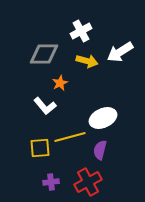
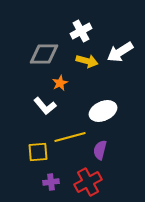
white ellipse: moved 7 px up
yellow square: moved 2 px left, 4 px down
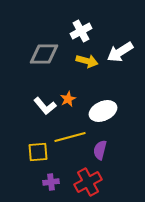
orange star: moved 8 px right, 16 px down
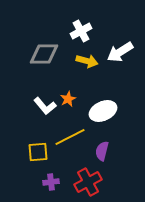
yellow line: rotated 12 degrees counterclockwise
purple semicircle: moved 2 px right, 1 px down
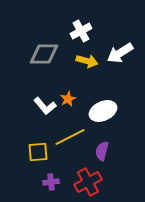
white arrow: moved 1 px down
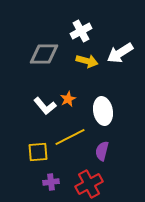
white ellipse: rotated 76 degrees counterclockwise
red cross: moved 1 px right, 2 px down
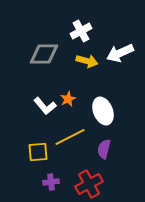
white arrow: rotated 8 degrees clockwise
white ellipse: rotated 12 degrees counterclockwise
purple semicircle: moved 2 px right, 2 px up
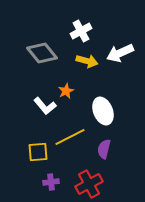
gray diamond: moved 2 px left, 1 px up; rotated 52 degrees clockwise
orange star: moved 2 px left, 8 px up
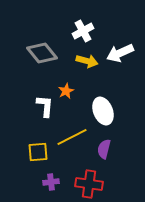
white cross: moved 2 px right
white L-shape: rotated 135 degrees counterclockwise
yellow line: moved 2 px right
red cross: rotated 36 degrees clockwise
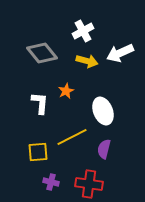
white L-shape: moved 5 px left, 3 px up
purple cross: rotated 21 degrees clockwise
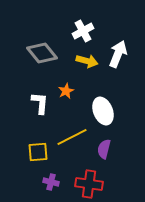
white arrow: moved 2 px left, 1 px down; rotated 136 degrees clockwise
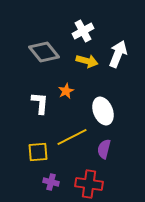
gray diamond: moved 2 px right, 1 px up
